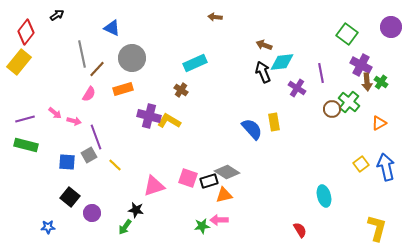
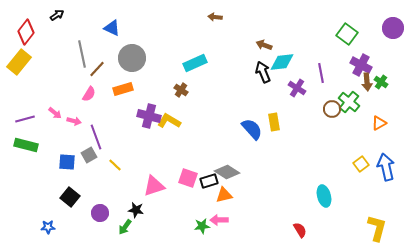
purple circle at (391, 27): moved 2 px right, 1 px down
purple circle at (92, 213): moved 8 px right
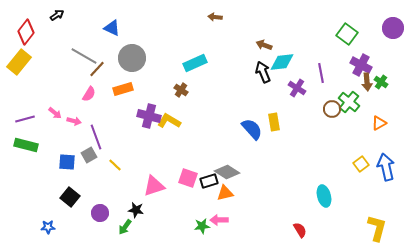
gray line at (82, 54): moved 2 px right, 2 px down; rotated 48 degrees counterclockwise
orange triangle at (224, 195): moved 1 px right, 2 px up
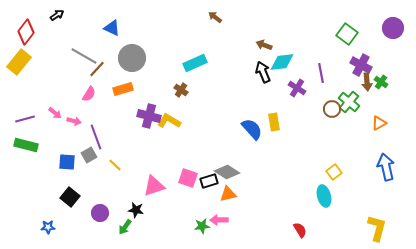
brown arrow at (215, 17): rotated 32 degrees clockwise
yellow square at (361, 164): moved 27 px left, 8 px down
orange triangle at (225, 193): moved 3 px right, 1 px down
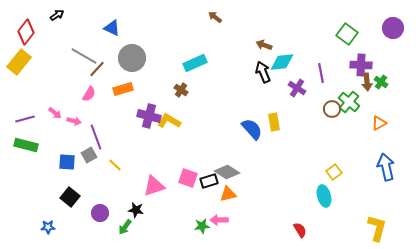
purple cross at (361, 65): rotated 25 degrees counterclockwise
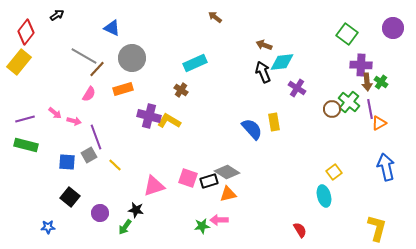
purple line at (321, 73): moved 49 px right, 36 px down
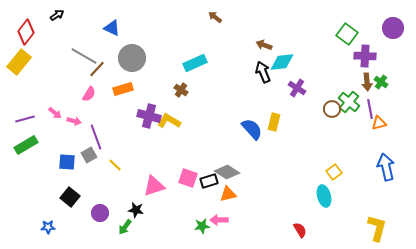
purple cross at (361, 65): moved 4 px right, 9 px up
yellow rectangle at (274, 122): rotated 24 degrees clockwise
orange triangle at (379, 123): rotated 14 degrees clockwise
green rectangle at (26, 145): rotated 45 degrees counterclockwise
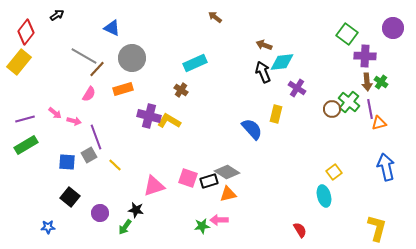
yellow rectangle at (274, 122): moved 2 px right, 8 px up
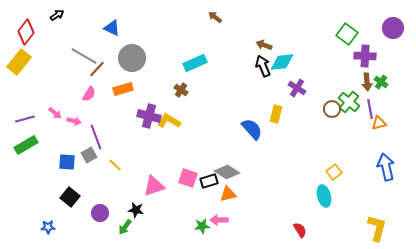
black arrow at (263, 72): moved 6 px up
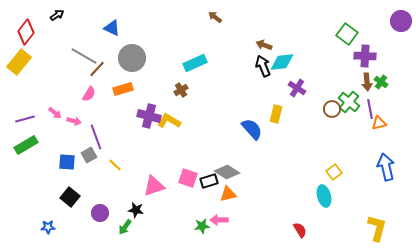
purple circle at (393, 28): moved 8 px right, 7 px up
brown cross at (181, 90): rotated 24 degrees clockwise
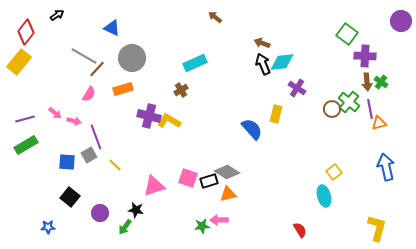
brown arrow at (264, 45): moved 2 px left, 2 px up
black arrow at (263, 66): moved 2 px up
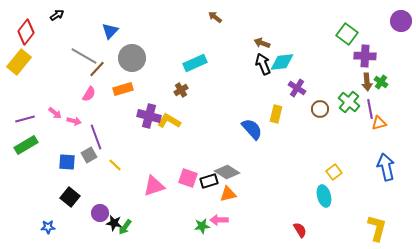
blue triangle at (112, 28): moved 2 px left, 3 px down; rotated 48 degrees clockwise
brown circle at (332, 109): moved 12 px left
black star at (136, 210): moved 22 px left, 13 px down
